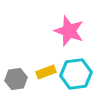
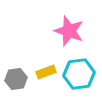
cyan hexagon: moved 3 px right
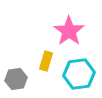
pink star: rotated 16 degrees clockwise
yellow rectangle: moved 11 px up; rotated 54 degrees counterclockwise
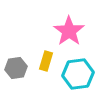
cyan hexagon: moved 1 px left
gray hexagon: moved 11 px up
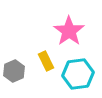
yellow rectangle: rotated 42 degrees counterclockwise
gray hexagon: moved 2 px left, 3 px down; rotated 15 degrees counterclockwise
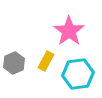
yellow rectangle: rotated 54 degrees clockwise
gray hexagon: moved 8 px up
